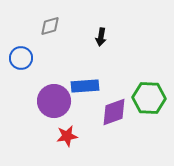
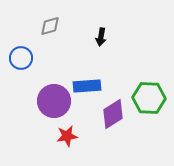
blue rectangle: moved 2 px right
purple diamond: moved 1 px left, 2 px down; rotated 12 degrees counterclockwise
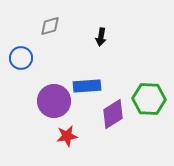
green hexagon: moved 1 px down
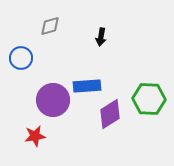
purple circle: moved 1 px left, 1 px up
purple diamond: moved 3 px left
red star: moved 32 px left
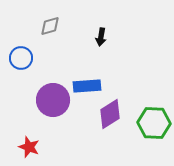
green hexagon: moved 5 px right, 24 px down
red star: moved 6 px left, 11 px down; rotated 30 degrees clockwise
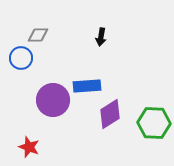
gray diamond: moved 12 px left, 9 px down; rotated 15 degrees clockwise
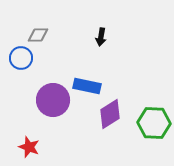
blue rectangle: rotated 16 degrees clockwise
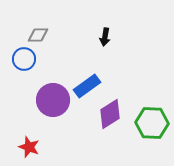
black arrow: moved 4 px right
blue circle: moved 3 px right, 1 px down
blue rectangle: rotated 48 degrees counterclockwise
green hexagon: moved 2 px left
